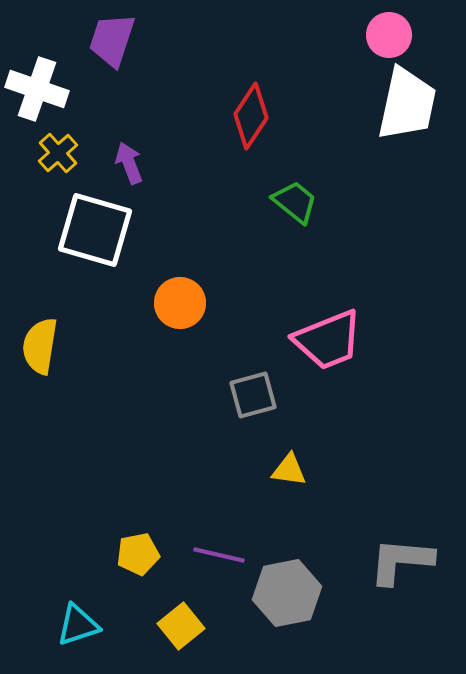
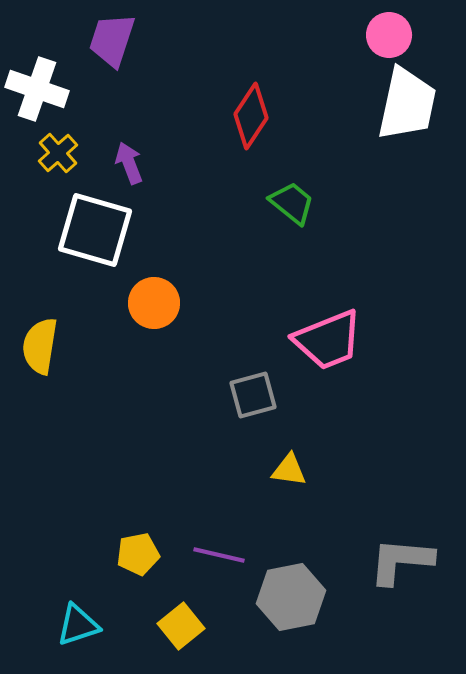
green trapezoid: moved 3 px left, 1 px down
orange circle: moved 26 px left
gray hexagon: moved 4 px right, 4 px down
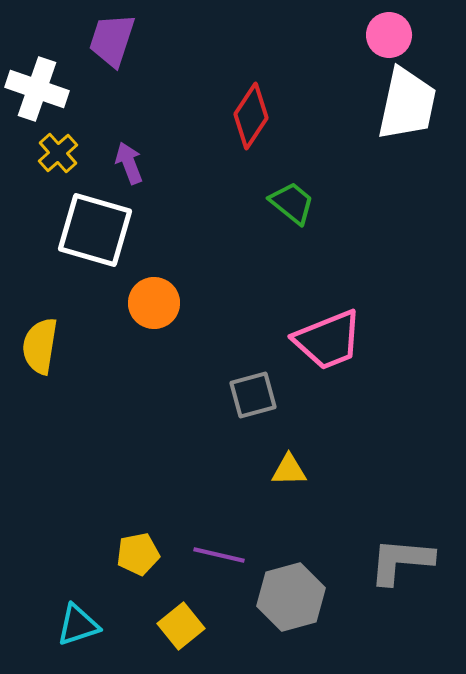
yellow triangle: rotated 9 degrees counterclockwise
gray hexagon: rotated 4 degrees counterclockwise
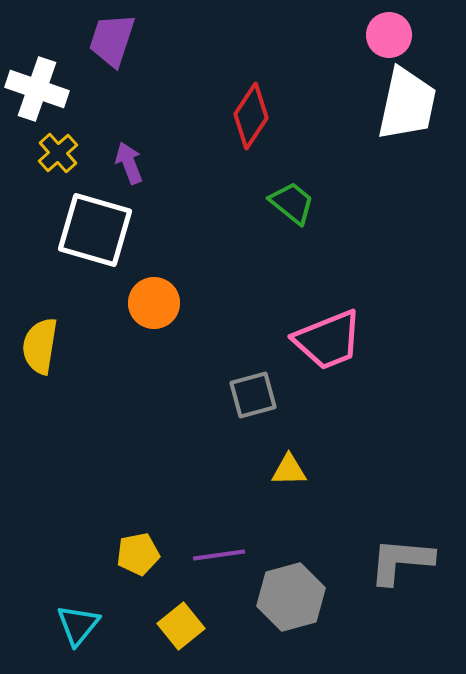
purple line: rotated 21 degrees counterclockwise
cyan triangle: rotated 33 degrees counterclockwise
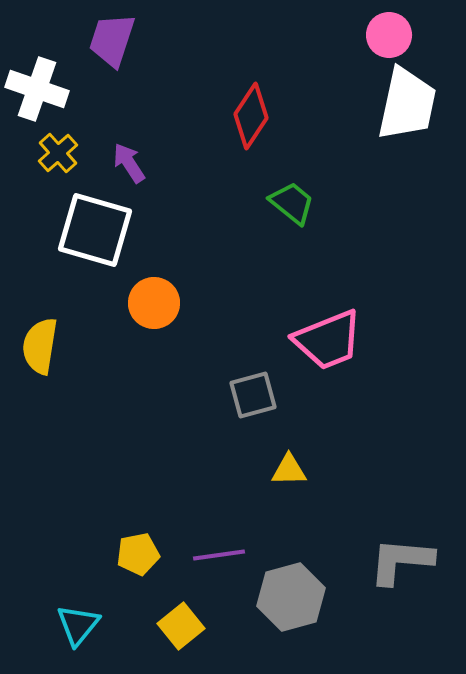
purple arrow: rotated 12 degrees counterclockwise
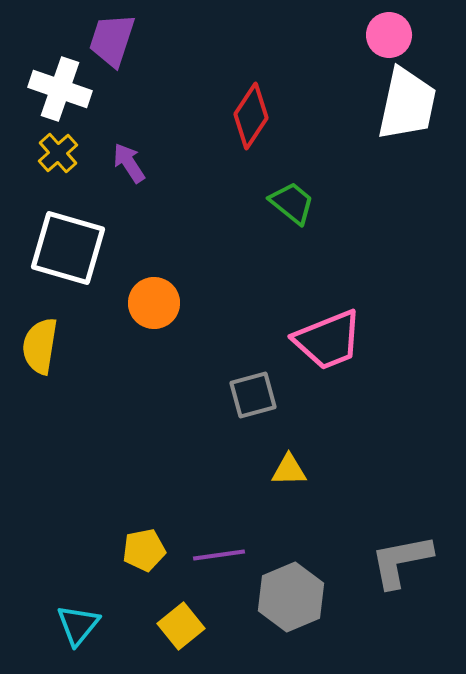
white cross: moved 23 px right
white square: moved 27 px left, 18 px down
yellow pentagon: moved 6 px right, 4 px up
gray L-shape: rotated 16 degrees counterclockwise
gray hexagon: rotated 8 degrees counterclockwise
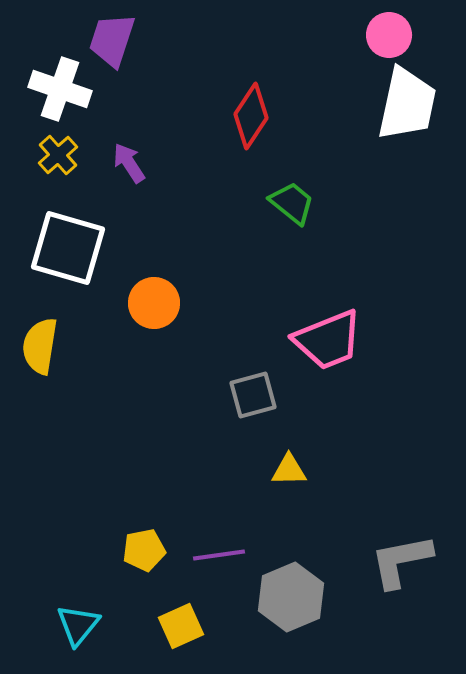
yellow cross: moved 2 px down
yellow square: rotated 15 degrees clockwise
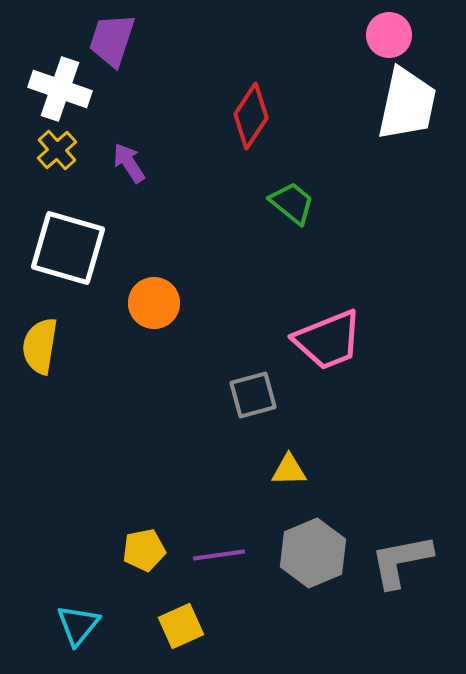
yellow cross: moved 1 px left, 5 px up
gray hexagon: moved 22 px right, 44 px up
